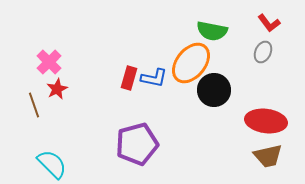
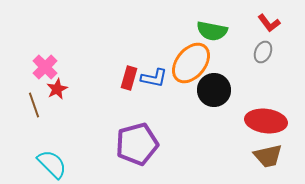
pink cross: moved 4 px left, 5 px down
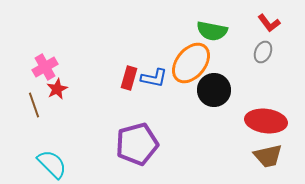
pink cross: rotated 15 degrees clockwise
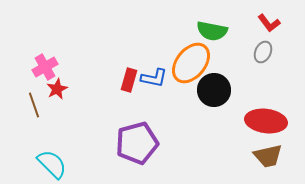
red rectangle: moved 2 px down
purple pentagon: moved 1 px up
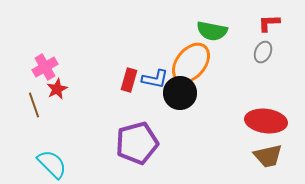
red L-shape: rotated 125 degrees clockwise
blue L-shape: moved 1 px right, 1 px down
black circle: moved 34 px left, 3 px down
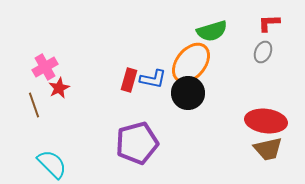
green semicircle: rotated 28 degrees counterclockwise
blue L-shape: moved 2 px left
red star: moved 2 px right, 1 px up
black circle: moved 8 px right
brown trapezoid: moved 7 px up
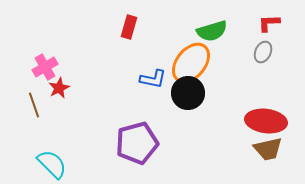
red rectangle: moved 53 px up
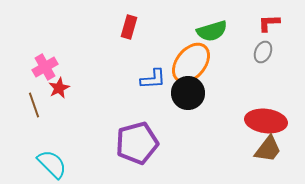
blue L-shape: rotated 16 degrees counterclockwise
brown trapezoid: rotated 40 degrees counterclockwise
